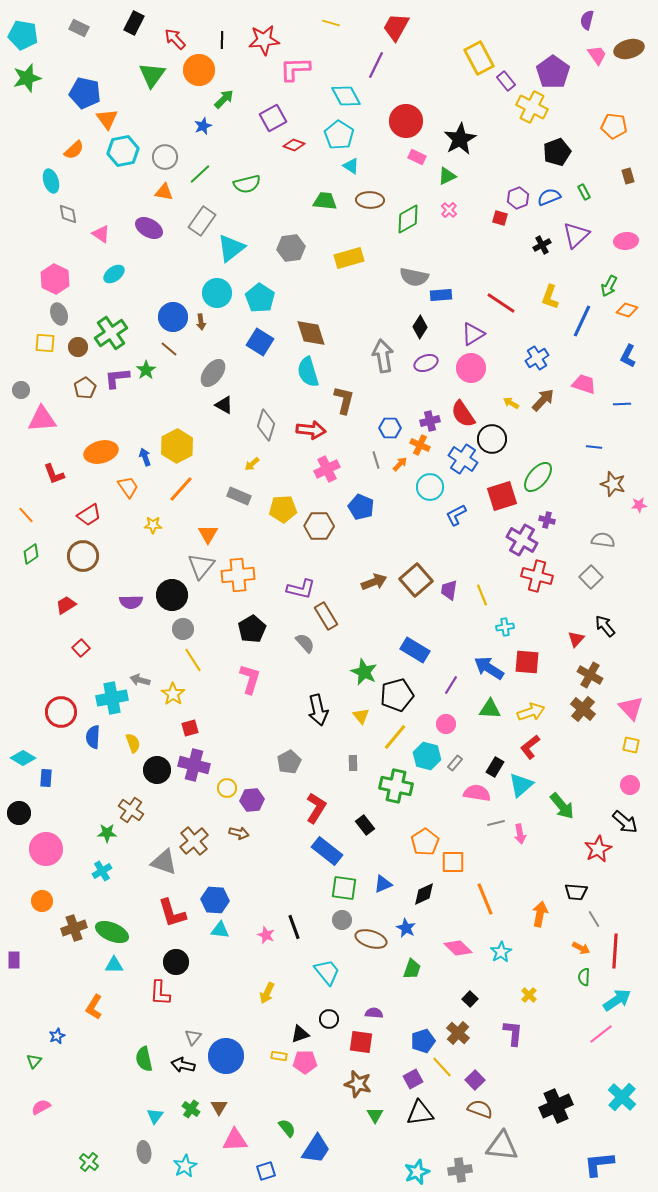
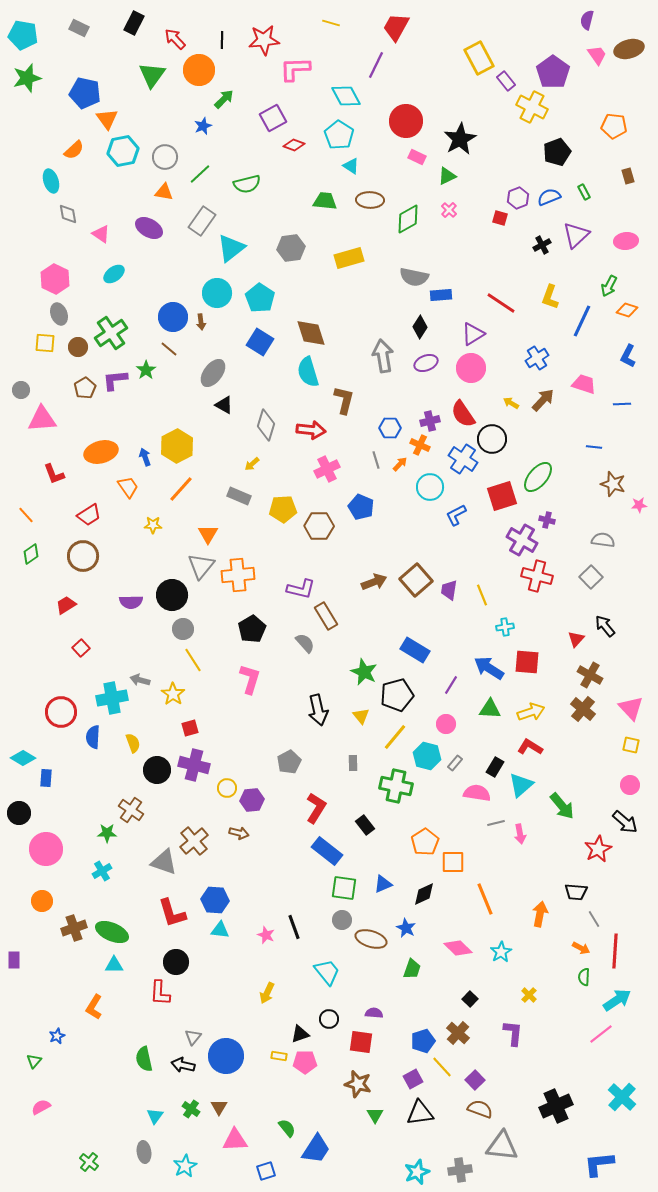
purple L-shape at (117, 378): moved 2 px left, 2 px down
red L-shape at (530, 747): rotated 70 degrees clockwise
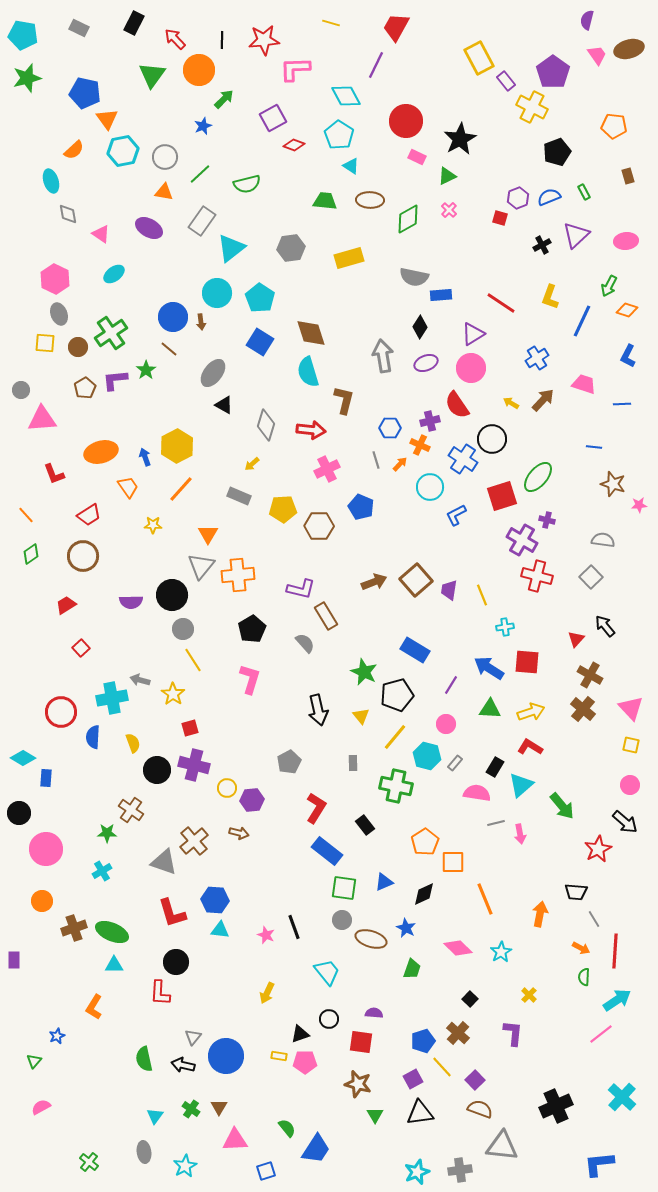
red semicircle at (463, 414): moved 6 px left, 9 px up
blue triangle at (383, 884): moved 1 px right, 2 px up
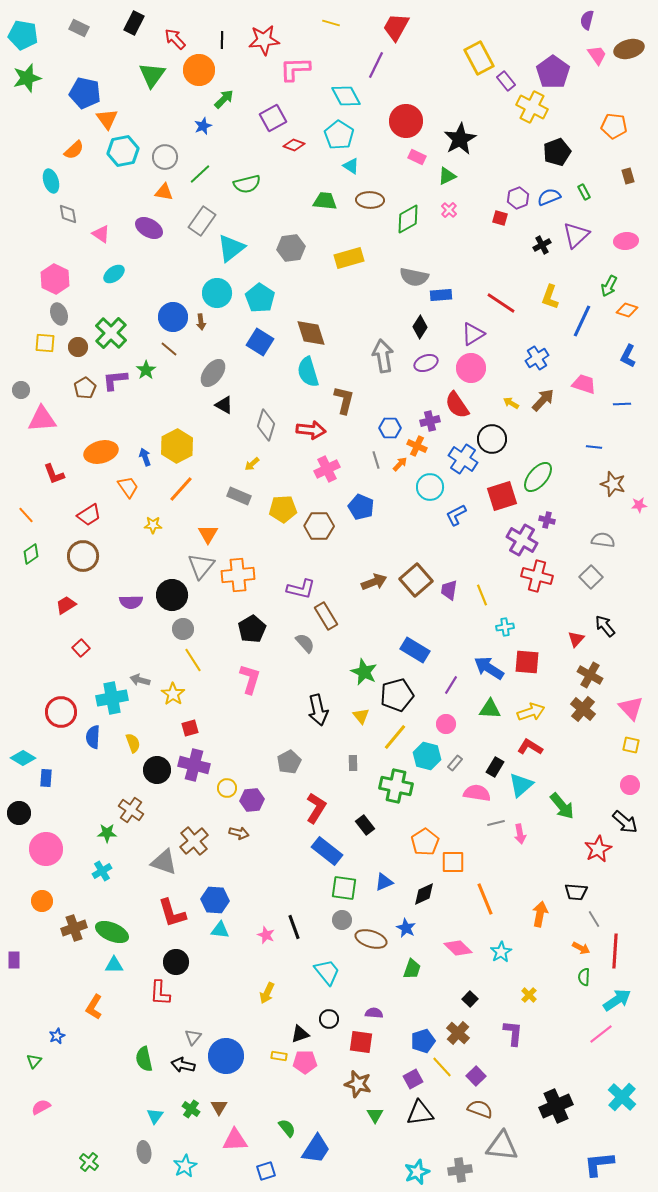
green cross at (111, 333): rotated 12 degrees counterclockwise
orange cross at (420, 445): moved 3 px left, 1 px down
purple square at (475, 1080): moved 1 px right, 4 px up
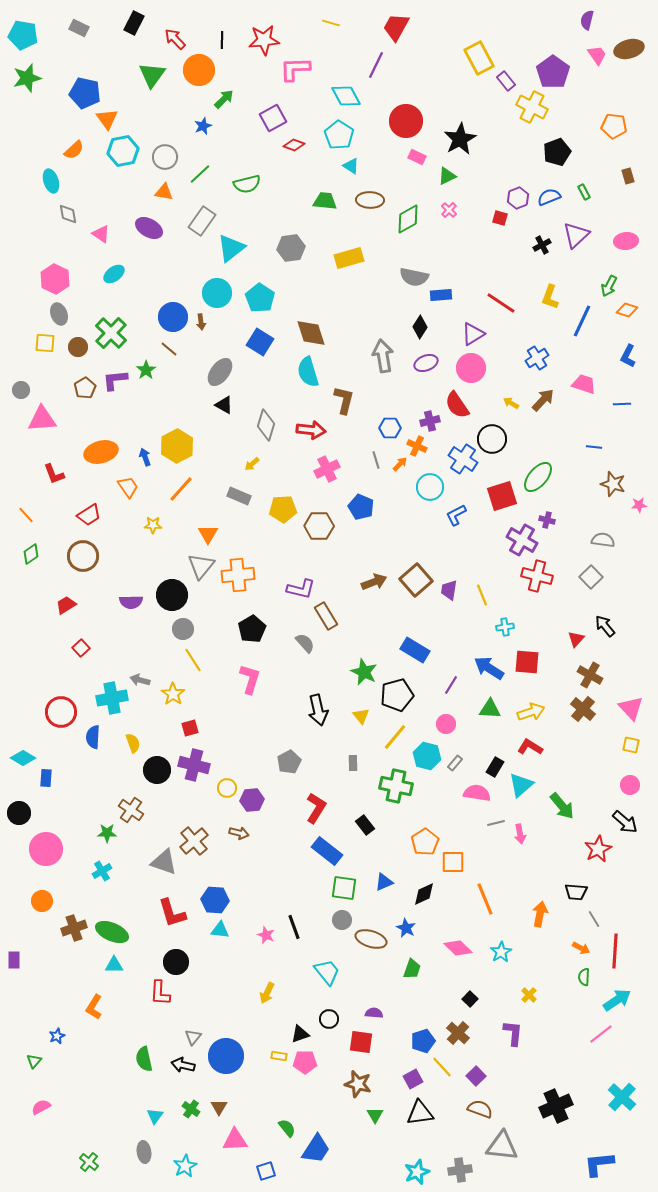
gray ellipse at (213, 373): moved 7 px right, 1 px up
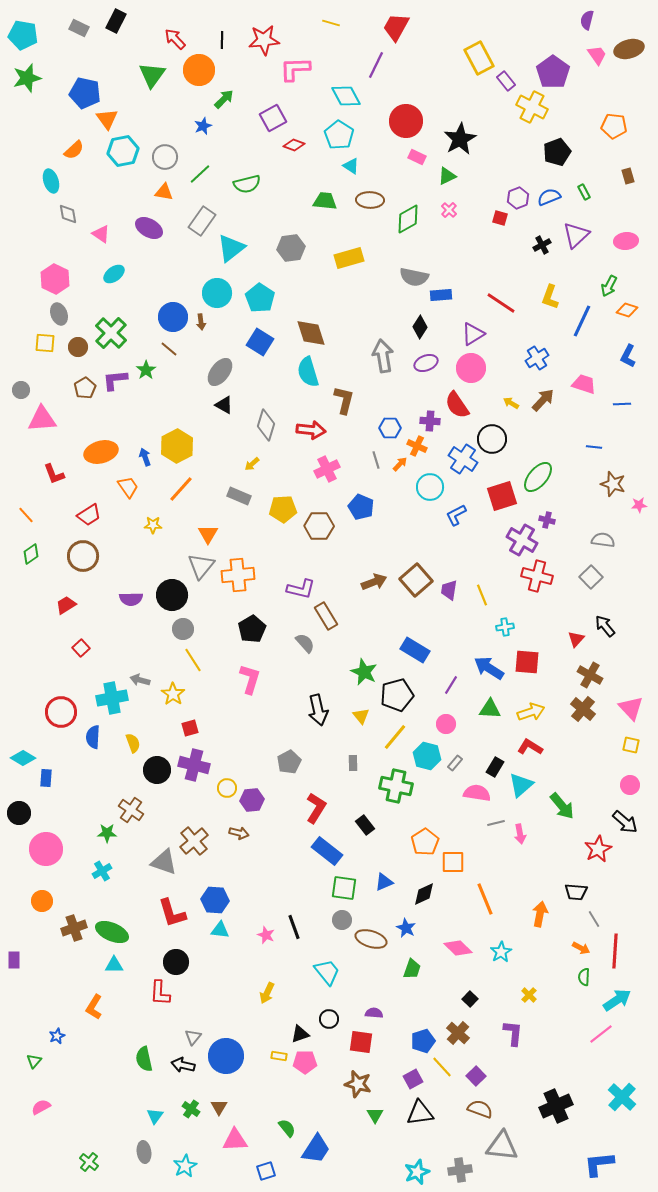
black rectangle at (134, 23): moved 18 px left, 2 px up
purple cross at (430, 421): rotated 18 degrees clockwise
purple semicircle at (131, 602): moved 3 px up
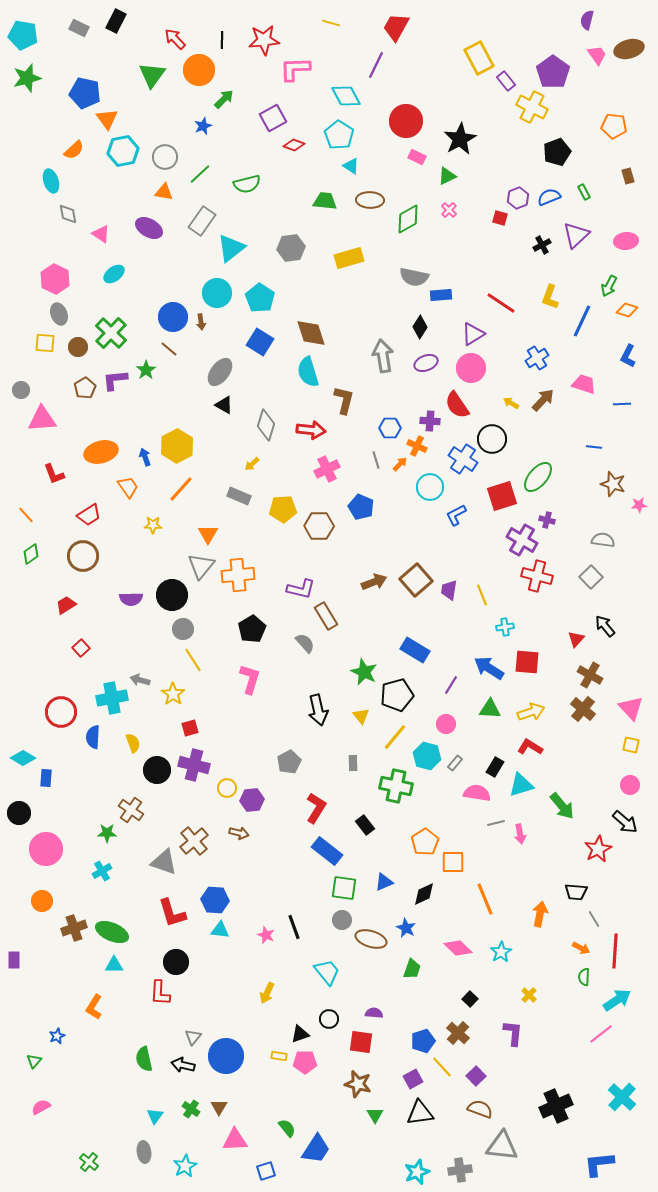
cyan triangle at (521, 785): rotated 24 degrees clockwise
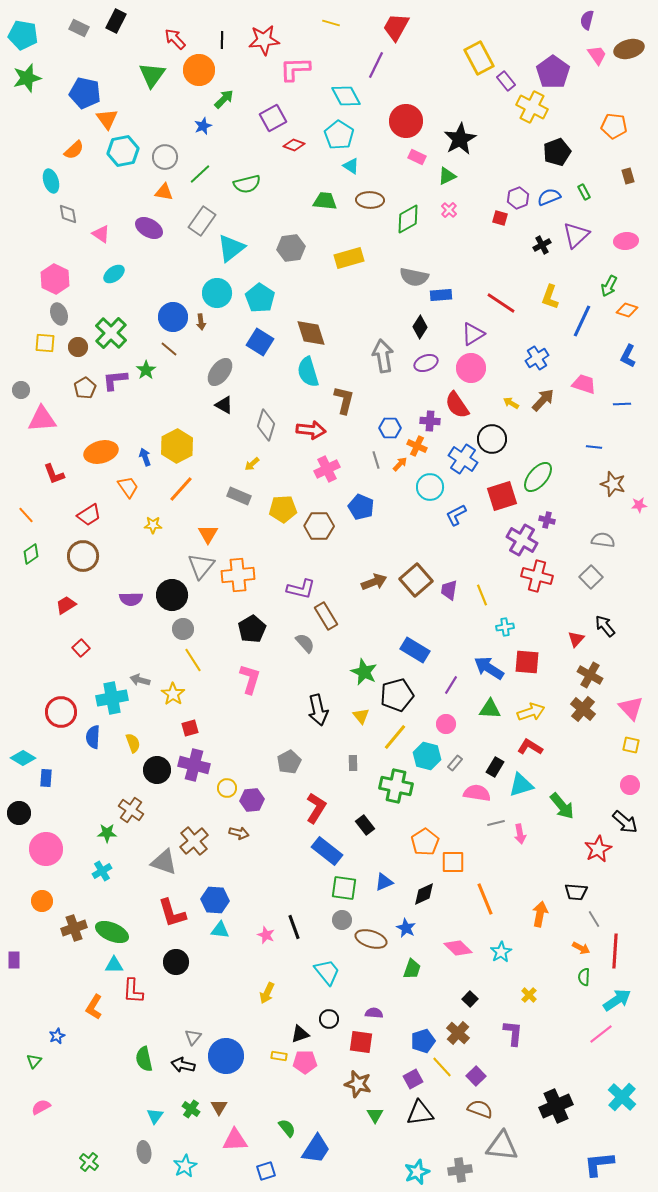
red L-shape at (160, 993): moved 27 px left, 2 px up
